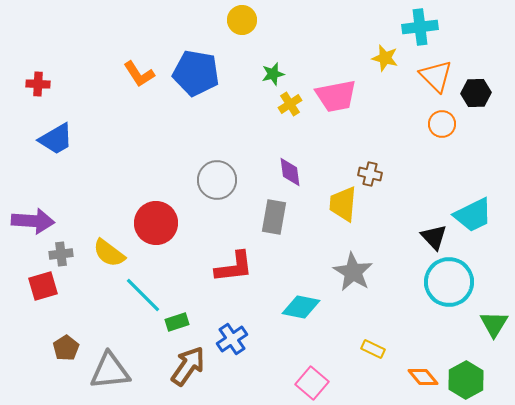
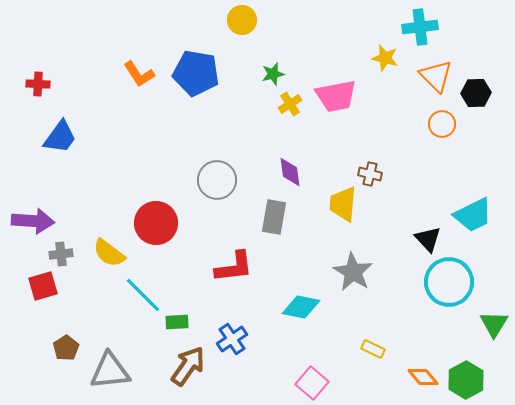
blue trapezoid: moved 4 px right, 2 px up; rotated 24 degrees counterclockwise
black triangle: moved 6 px left, 2 px down
green rectangle: rotated 15 degrees clockwise
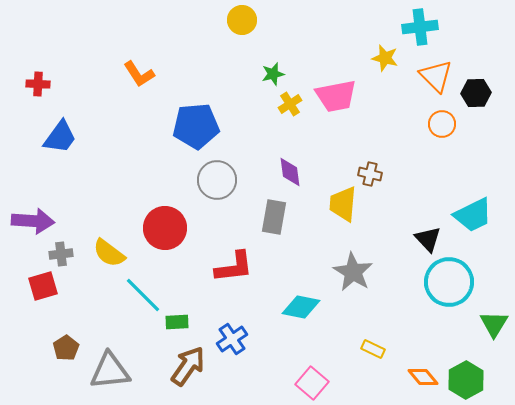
blue pentagon: moved 53 px down; rotated 15 degrees counterclockwise
red circle: moved 9 px right, 5 px down
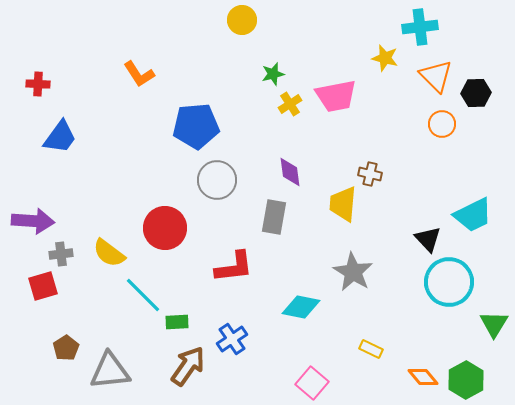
yellow rectangle: moved 2 px left
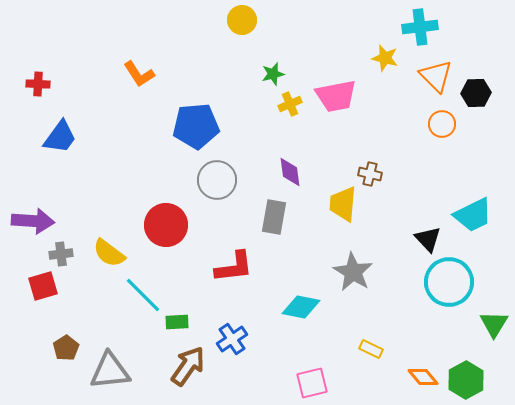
yellow cross: rotated 10 degrees clockwise
red circle: moved 1 px right, 3 px up
pink square: rotated 36 degrees clockwise
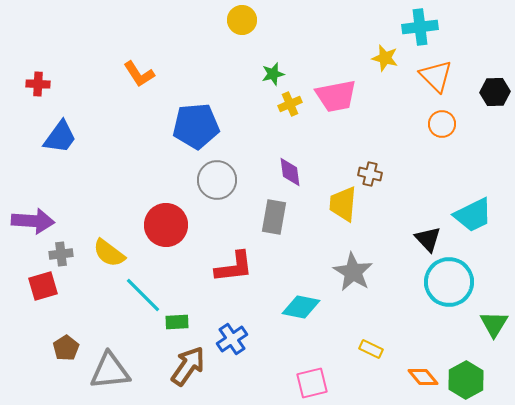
black hexagon: moved 19 px right, 1 px up
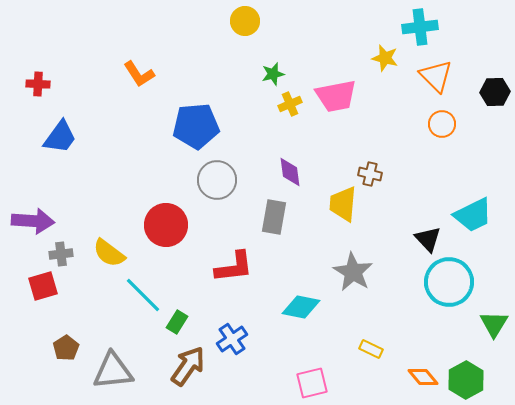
yellow circle: moved 3 px right, 1 px down
green rectangle: rotated 55 degrees counterclockwise
gray triangle: moved 3 px right
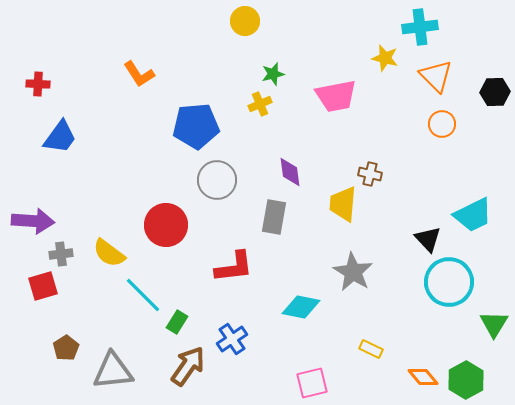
yellow cross: moved 30 px left
